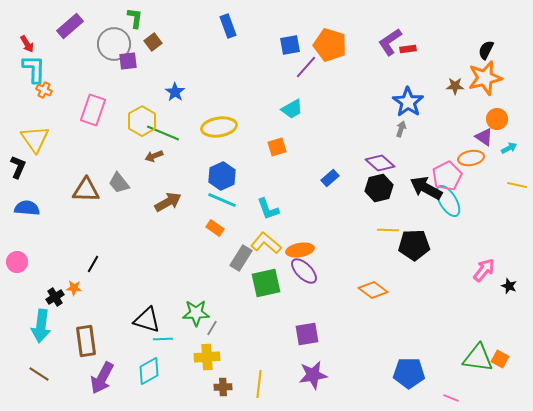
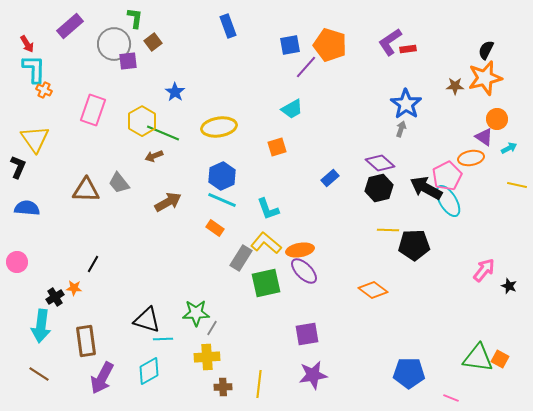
blue star at (408, 102): moved 2 px left, 2 px down
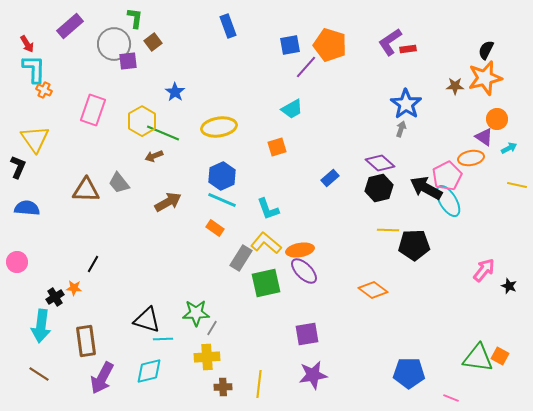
orange square at (500, 359): moved 3 px up
cyan diamond at (149, 371): rotated 16 degrees clockwise
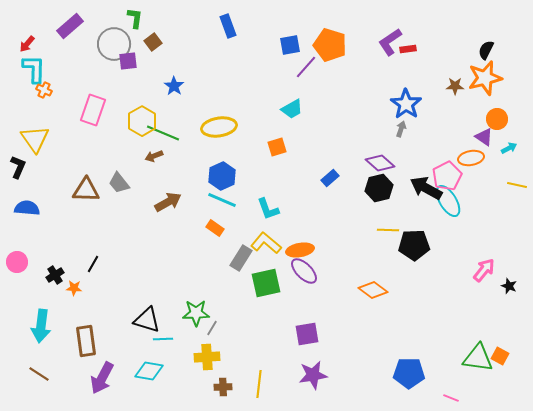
red arrow at (27, 44): rotated 72 degrees clockwise
blue star at (175, 92): moved 1 px left, 6 px up
black cross at (55, 297): moved 22 px up
cyan diamond at (149, 371): rotated 24 degrees clockwise
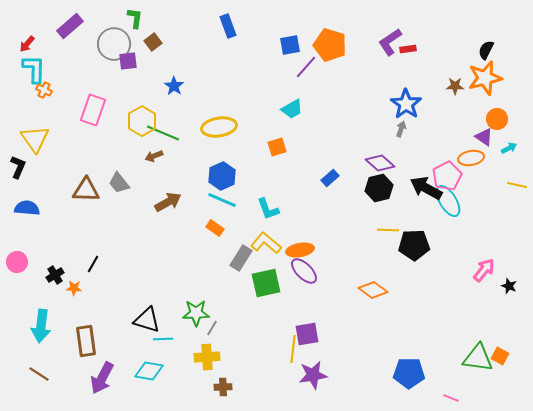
yellow line at (259, 384): moved 34 px right, 35 px up
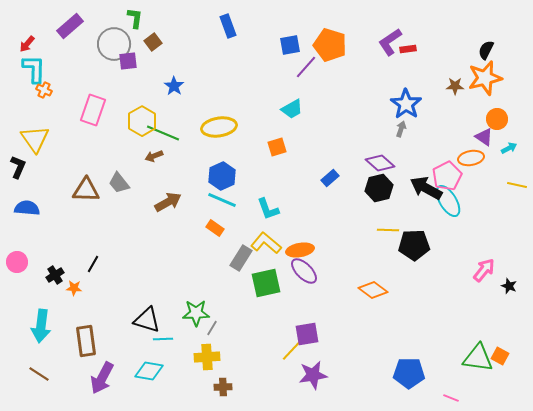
yellow line at (293, 349): rotated 36 degrees clockwise
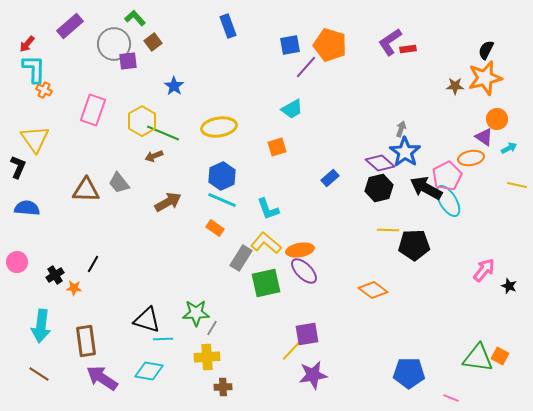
green L-shape at (135, 18): rotated 50 degrees counterclockwise
blue star at (406, 104): moved 1 px left, 48 px down
purple arrow at (102, 378): rotated 96 degrees clockwise
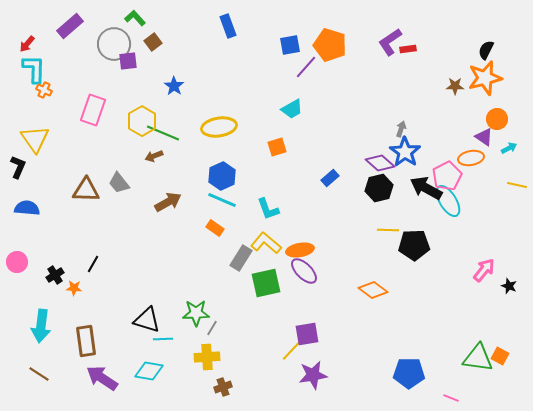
brown cross at (223, 387): rotated 18 degrees counterclockwise
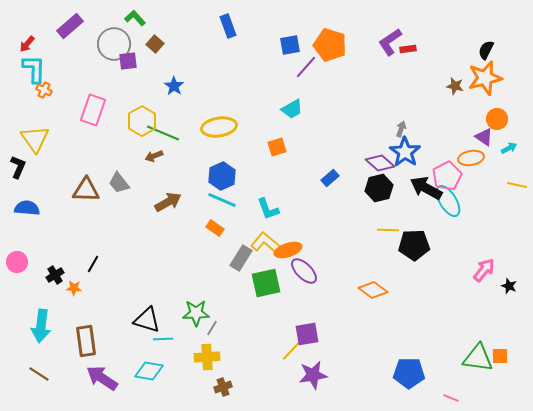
brown square at (153, 42): moved 2 px right, 2 px down; rotated 12 degrees counterclockwise
brown star at (455, 86): rotated 12 degrees clockwise
orange ellipse at (300, 250): moved 12 px left; rotated 8 degrees counterclockwise
orange square at (500, 356): rotated 30 degrees counterclockwise
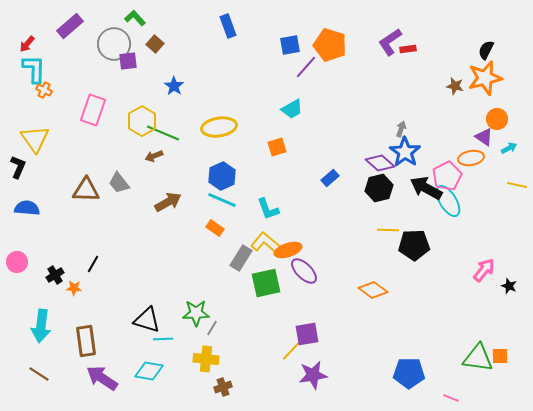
yellow cross at (207, 357): moved 1 px left, 2 px down; rotated 10 degrees clockwise
